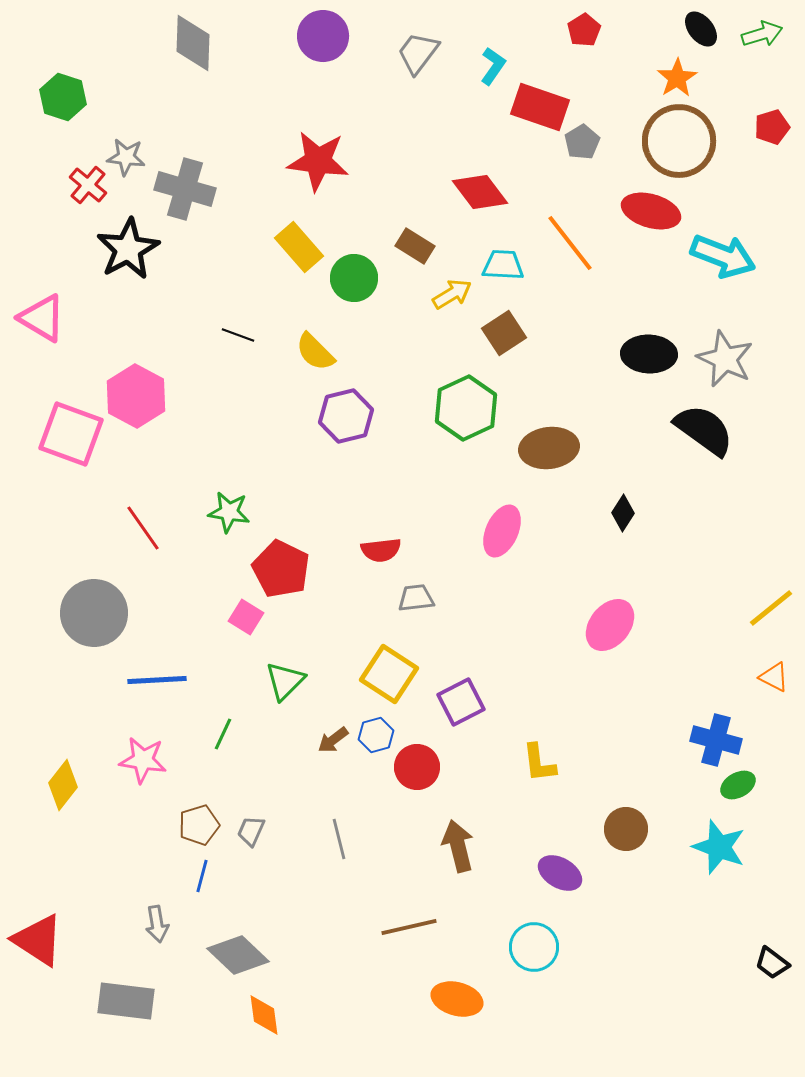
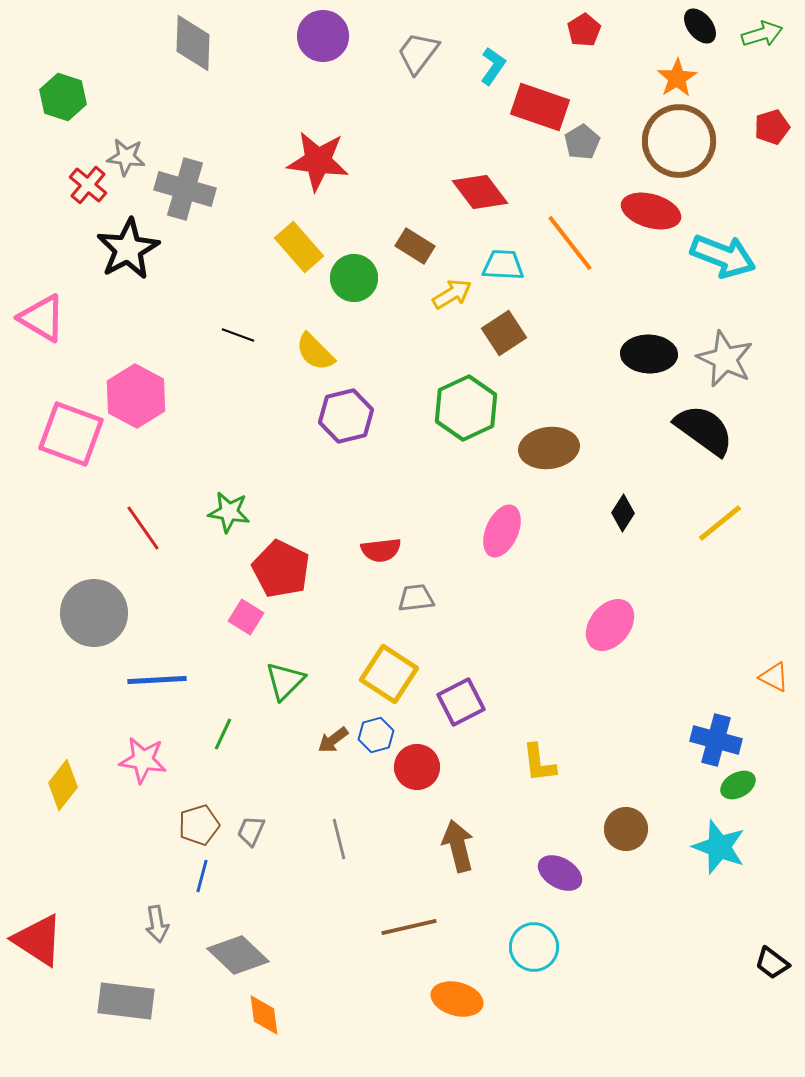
black ellipse at (701, 29): moved 1 px left, 3 px up
yellow line at (771, 608): moved 51 px left, 85 px up
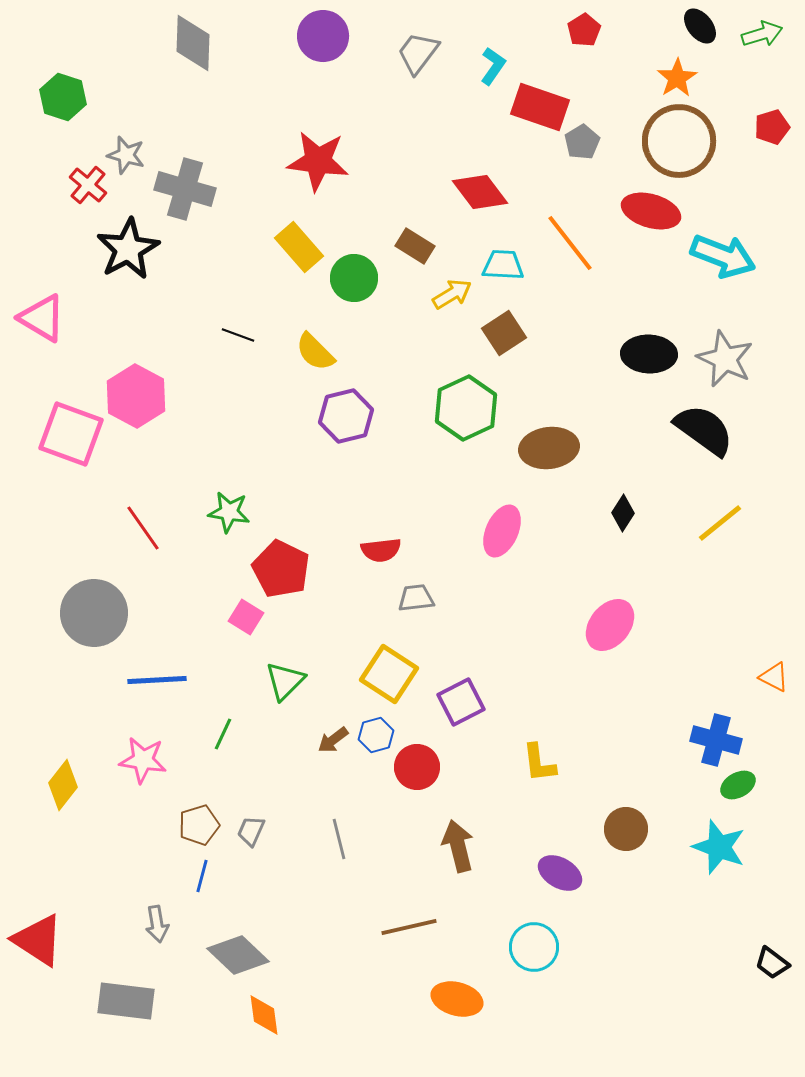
gray star at (126, 157): moved 2 px up; rotated 9 degrees clockwise
